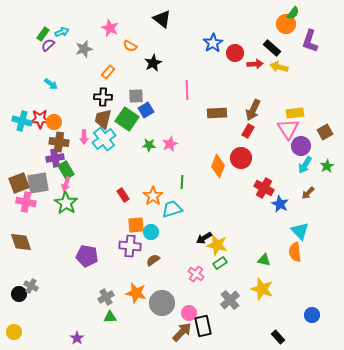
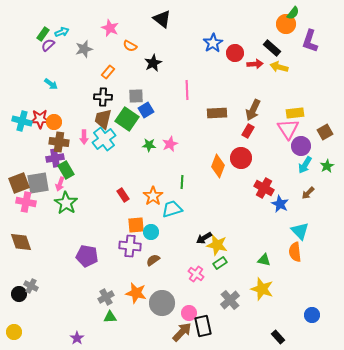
pink arrow at (66, 184): moved 6 px left
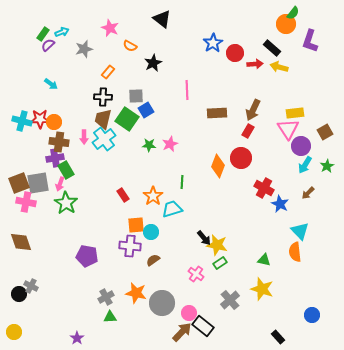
black arrow at (204, 238): rotated 98 degrees counterclockwise
black rectangle at (203, 326): rotated 40 degrees counterclockwise
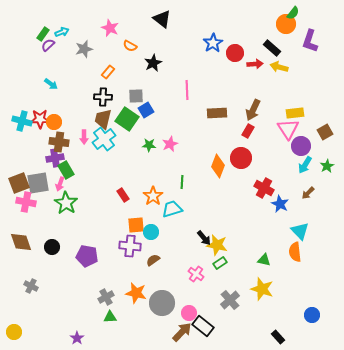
black circle at (19, 294): moved 33 px right, 47 px up
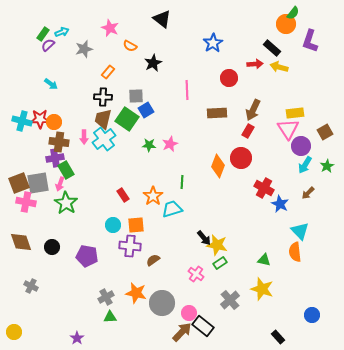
red circle at (235, 53): moved 6 px left, 25 px down
cyan circle at (151, 232): moved 38 px left, 7 px up
